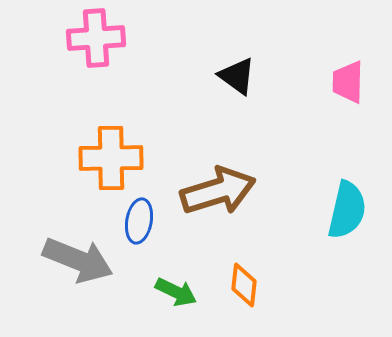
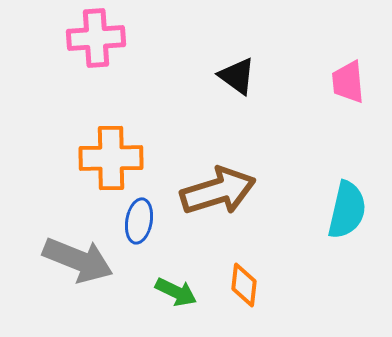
pink trapezoid: rotated 6 degrees counterclockwise
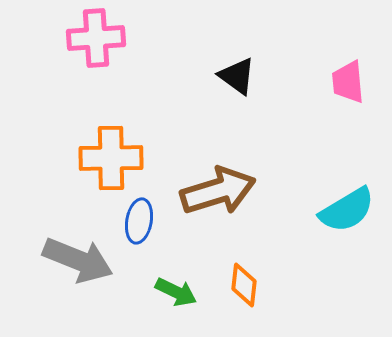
cyan semicircle: rotated 46 degrees clockwise
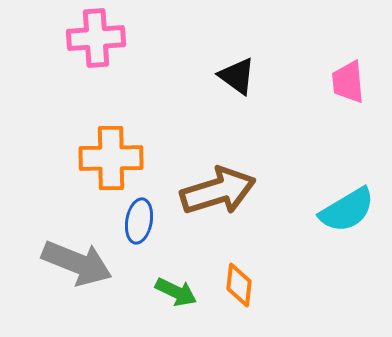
gray arrow: moved 1 px left, 3 px down
orange diamond: moved 5 px left
